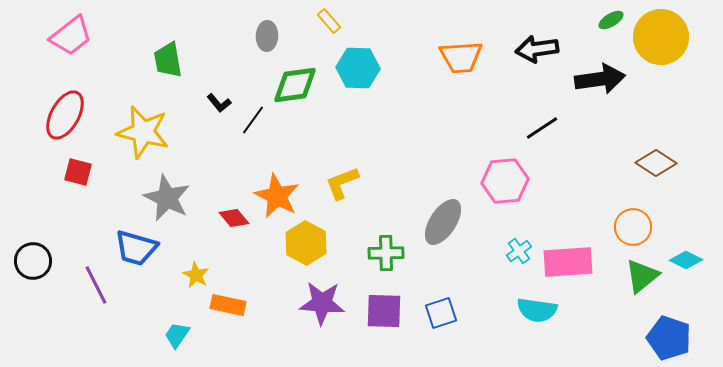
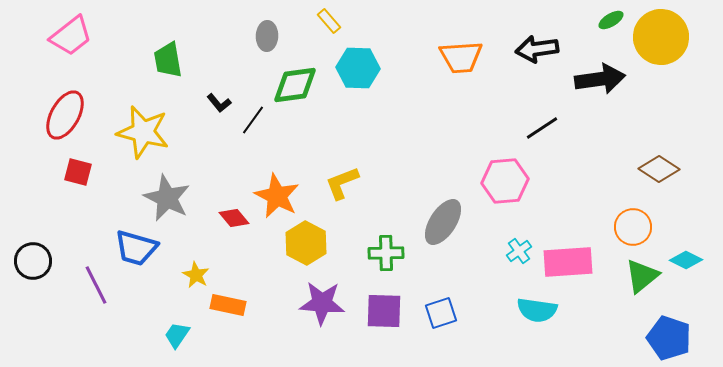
brown diamond at (656, 163): moved 3 px right, 6 px down
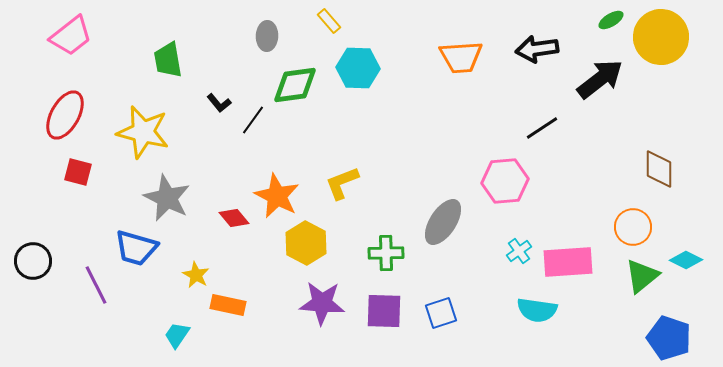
black arrow at (600, 79): rotated 30 degrees counterclockwise
brown diamond at (659, 169): rotated 57 degrees clockwise
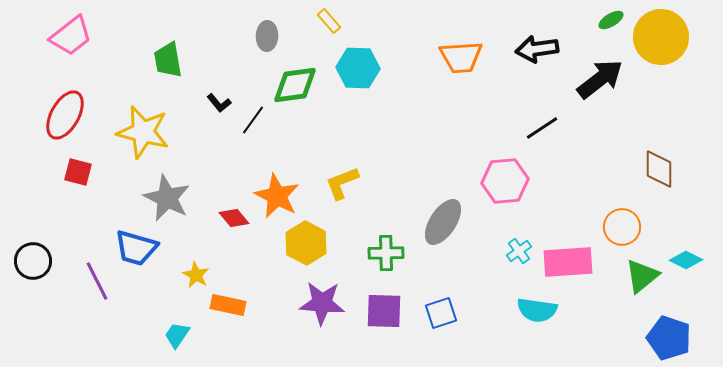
orange circle at (633, 227): moved 11 px left
purple line at (96, 285): moved 1 px right, 4 px up
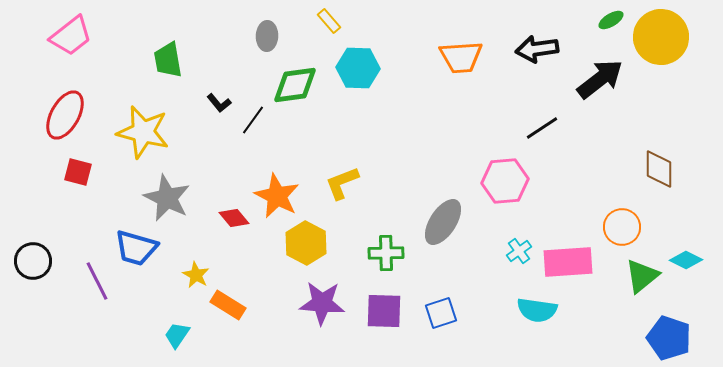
orange rectangle at (228, 305): rotated 20 degrees clockwise
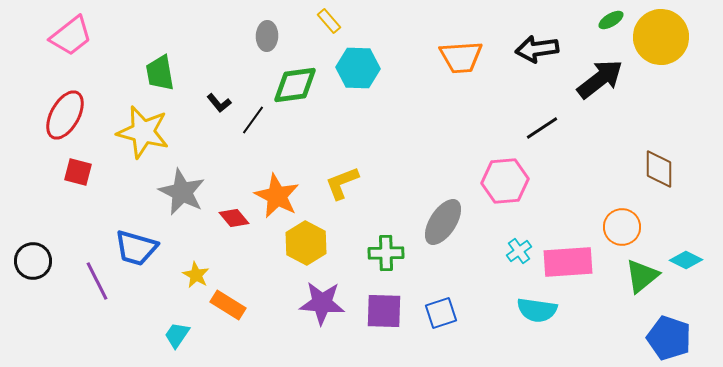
green trapezoid at (168, 60): moved 8 px left, 13 px down
gray star at (167, 198): moved 15 px right, 6 px up
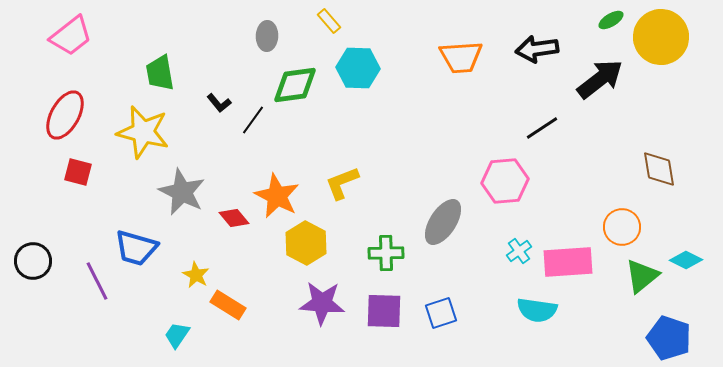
brown diamond at (659, 169): rotated 9 degrees counterclockwise
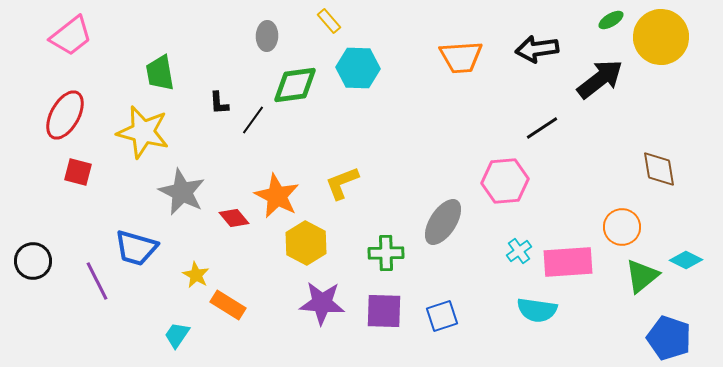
black L-shape at (219, 103): rotated 35 degrees clockwise
blue square at (441, 313): moved 1 px right, 3 px down
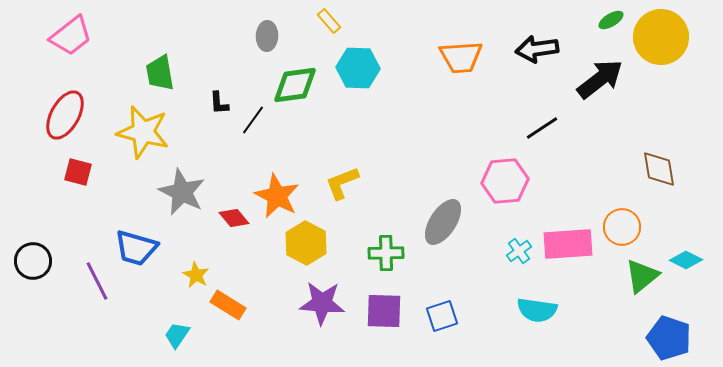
pink rectangle at (568, 262): moved 18 px up
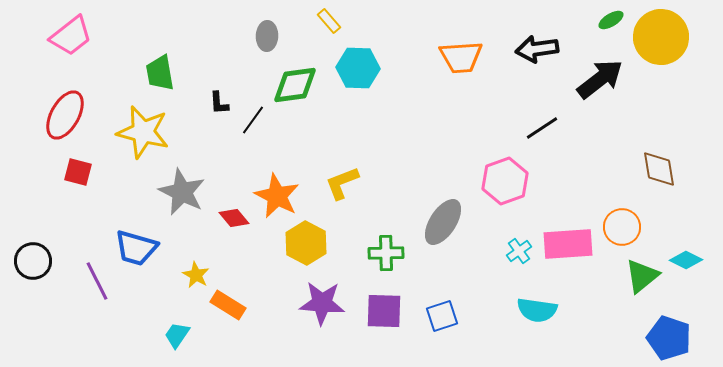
pink hexagon at (505, 181): rotated 15 degrees counterclockwise
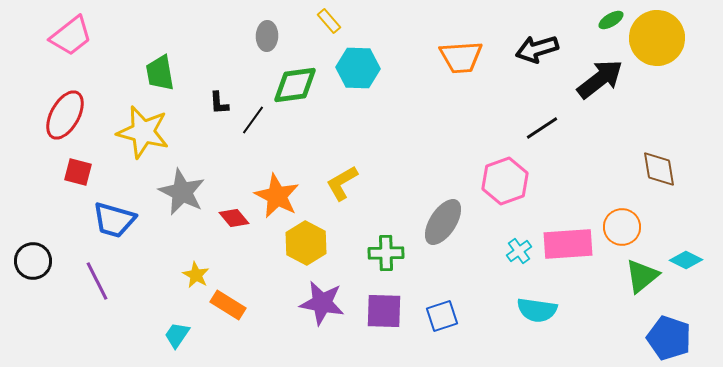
yellow circle at (661, 37): moved 4 px left, 1 px down
black arrow at (537, 49): rotated 9 degrees counterclockwise
yellow L-shape at (342, 183): rotated 9 degrees counterclockwise
blue trapezoid at (136, 248): moved 22 px left, 28 px up
purple star at (322, 303): rotated 6 degrees clockwise
